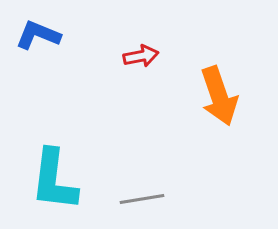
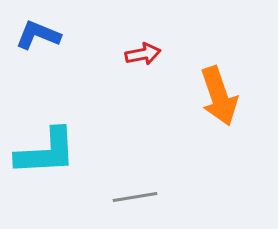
red arrow: moved 2 px right, 2 px up
cyan L-shape: moved 8 px left, 28 px up; rotated 100 degrees counterclockwise
gray line: moved 7 px left, 2 px up
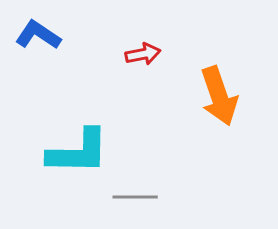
blue L-shape: rotated 12 degrees clockwise
cyan L-shape: moved 32 px right; rotated 4 degrees clockwise
gray line: rotated 9 degrees clockwise
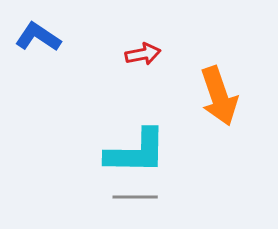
blue L-shape: moved 2 px down
cyan L-shape: moved 58 px right
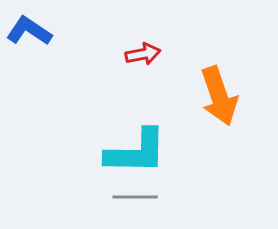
blue L-shape: moved 9 px left, 6 px up
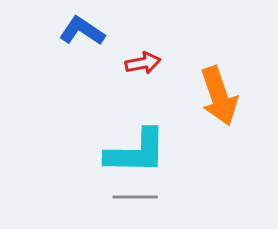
blue L-shape: moved 53 px right
red arrow: moved 9 px down
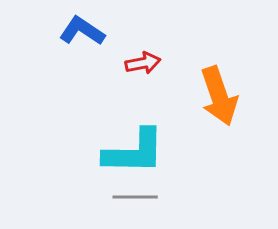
cyan L-shape: moved 2 px left
